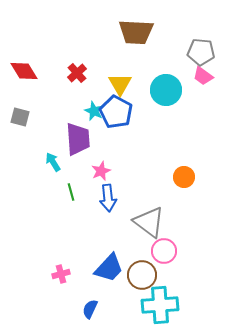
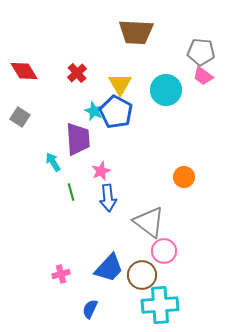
gray square: rotated 18 degrees clockwise
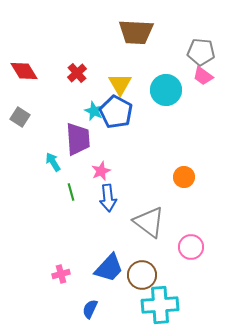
pink circle: moved 27 px right, 4 px up
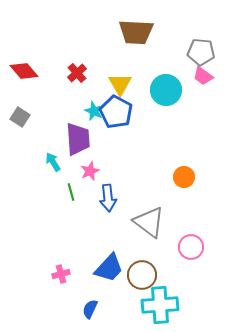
red diamond: rotated 8 degrees counterclockwise
pink star: moved 11 px left
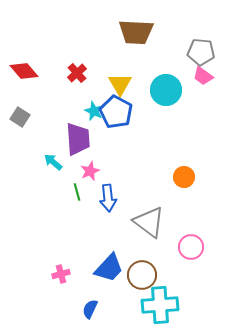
cyan arrow: rotated 18 degrees counterclockwise
green line: moved 6 px right
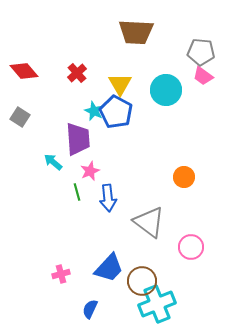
brown circle: moved 6 px down
cyan cross: moved 3 px left, 1 px up; rotated 18 degrees counterclockwise
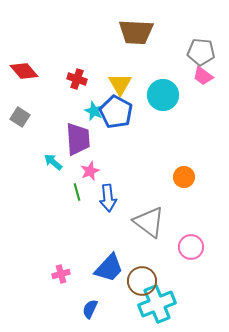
red cross: moved 6 px down; rotated 30 degrees counterclockwise
cyan circle: moved 3 px left, 5 px down
